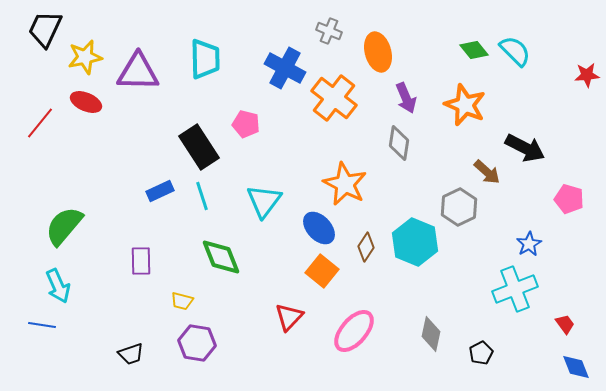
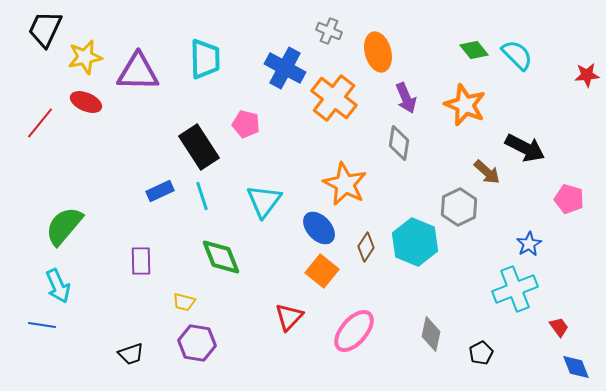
cyan semicircle at (515, 51): moved 2 px right, 4 px down
yellow trapezoid at (182, 301): moved 2 px right, 1 px down
red trapezoid at (565, 324): moved 6 px left, 3 px down
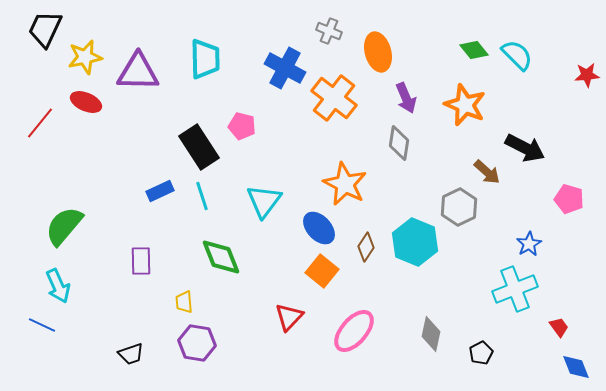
pink pentagon at (246, 124): moved 4 px left, 2 px down
yellow trapezoid at (184, 302): rotated 70 degrees clockwise
blue line at (42, 325): rotated 16 degrees clockwise
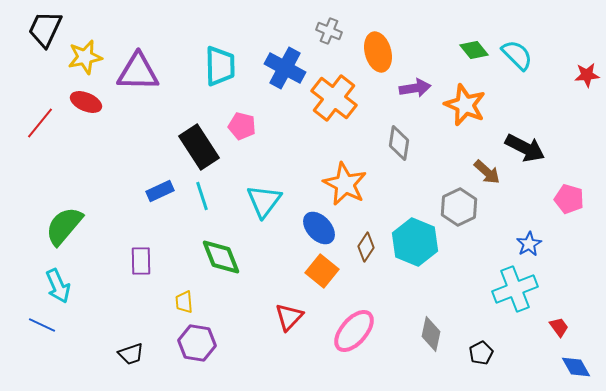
cyan trapezoid at (205, 59): moved 15 px right, 7 px down
purple arrow at (406, 98): moved 9 px right, 10 px up; rotated 76 degrees counterclockwise
blue diamond at (576, 367): rotated 8 degrees counterclockwise
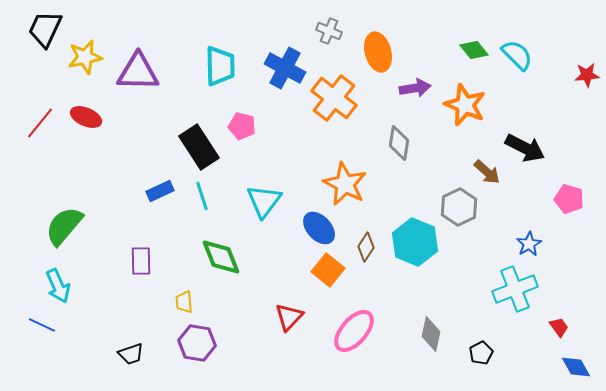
red ellipse at (86, 102): moved 15 px down
orange square at (322, 271): moved 6 px right, 1 px up
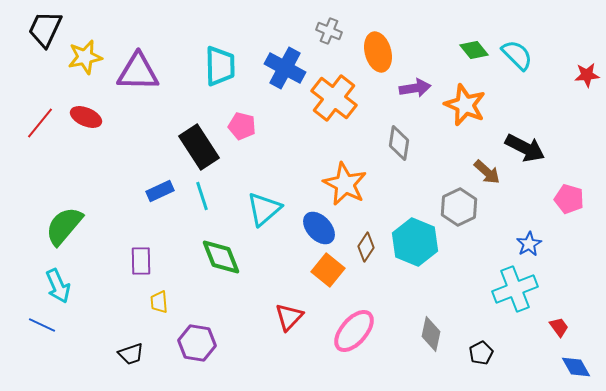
cyan triangle at (264, 201): moved 8 px down; rotated 12 degrees clockwise
yellow trapezoid at (184, 302): moved 25 px left
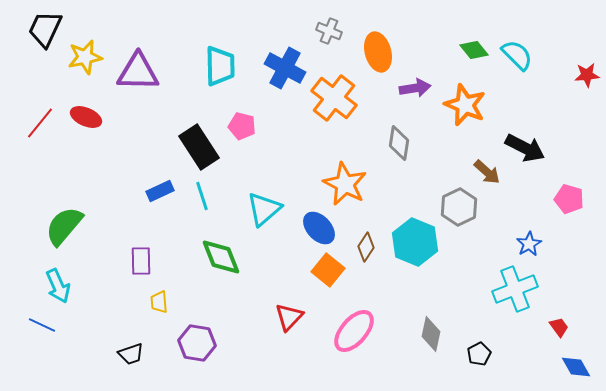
black pentagon at (481, 353): moved 2 px left, 1 px down
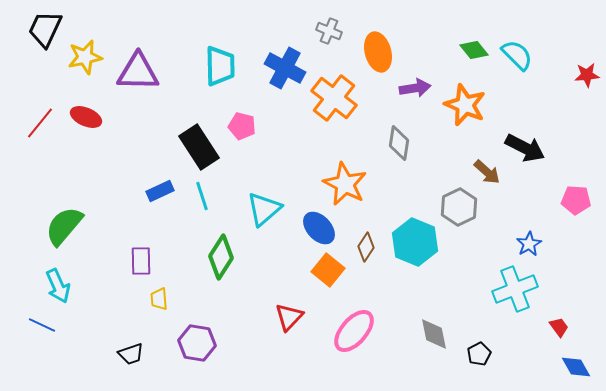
pink pentagon at (569, 199): moved 7 px right, 1 px down; rotated 12 degrees counterclockwise
green diamond at (221, 257): rotated 54 degrees clockwise
yellow trapezoid at (159, 302): moved 3 px up
gray diamond at (431, 334): moved 3 px right; rotated 24 degrees counterclockwise
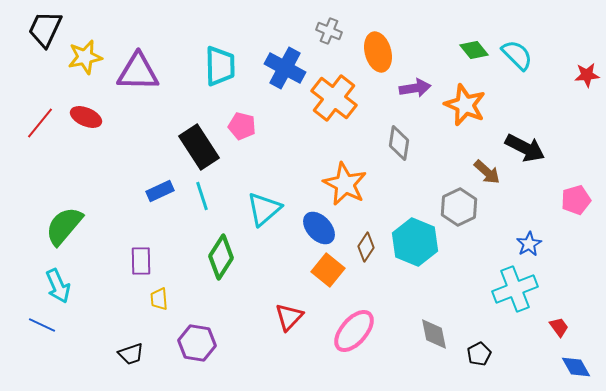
pink pentagon at (576, 200): rotated 20 degrees counterclockwise
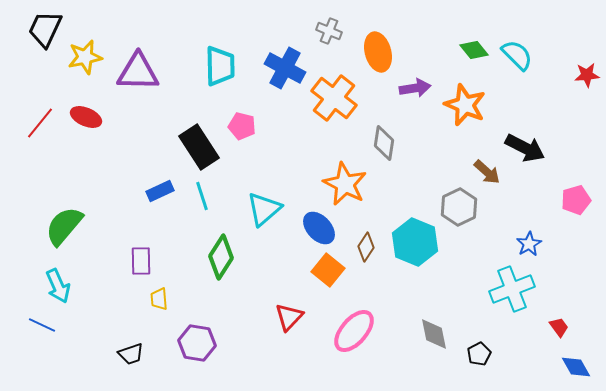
gray diamond at (399, 143): moved 15 px left
cyan cross at (515, 289): moved 3 px left
